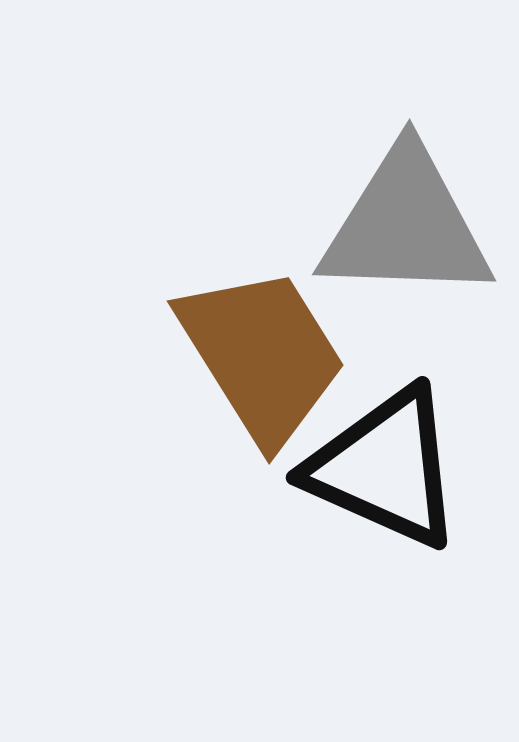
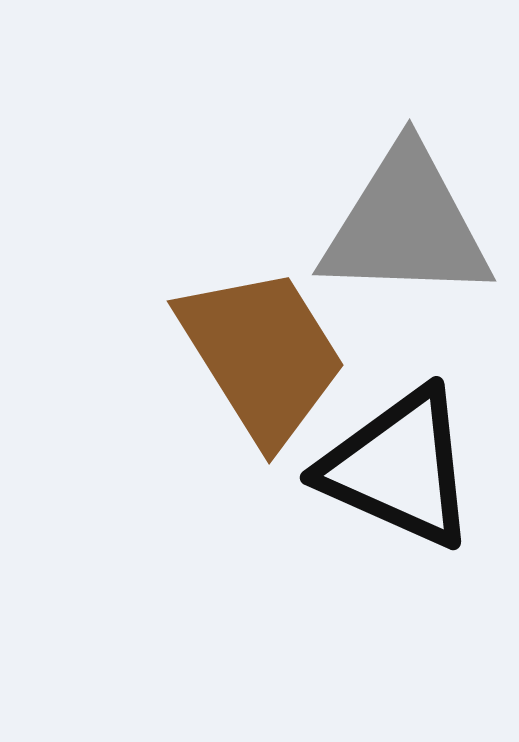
black triangle: moved 14 px right
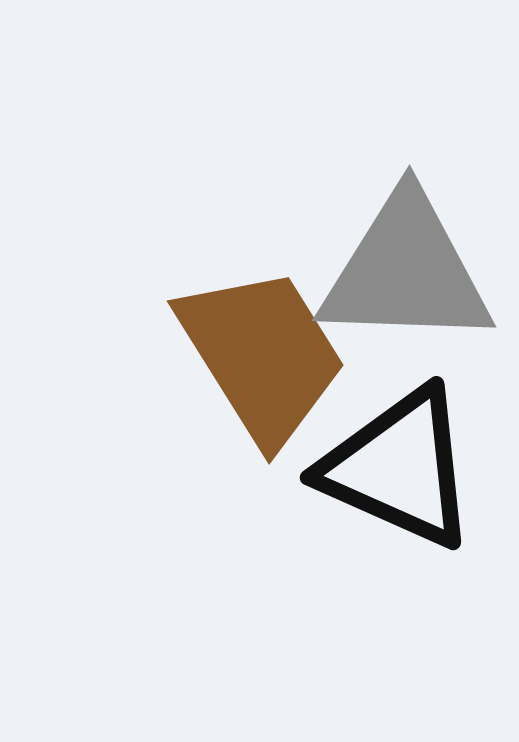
gray triangle: moved 46 px down
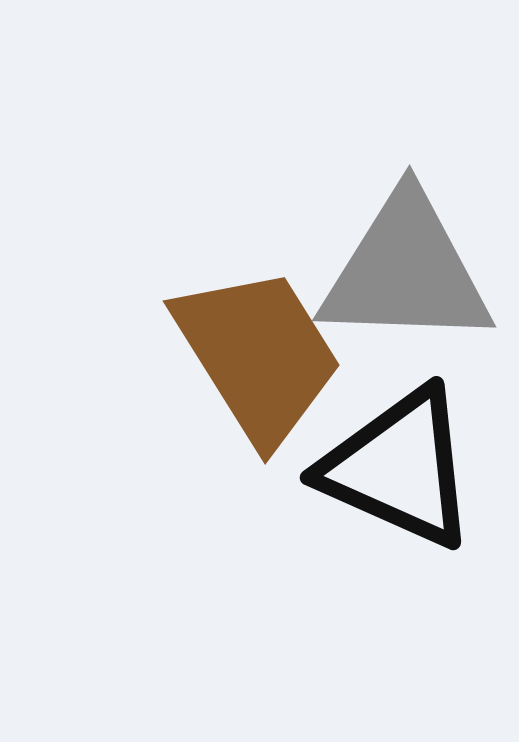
brown trapezoid: moved 4 px left
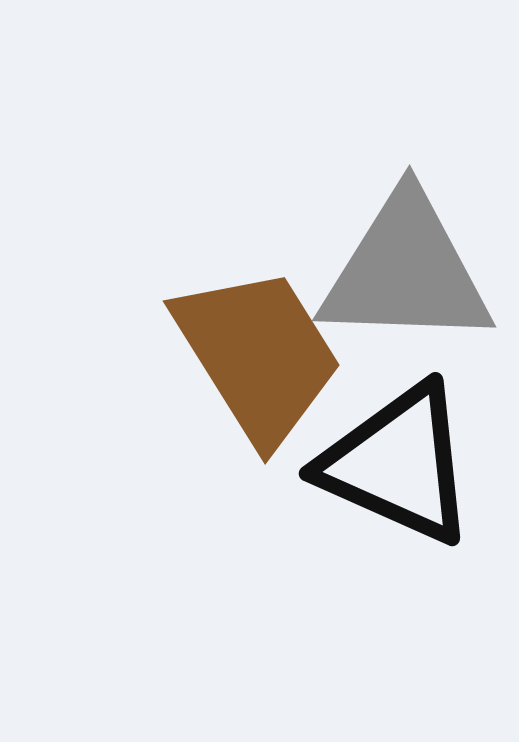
black triangle: moved 1 px left, 4 px up
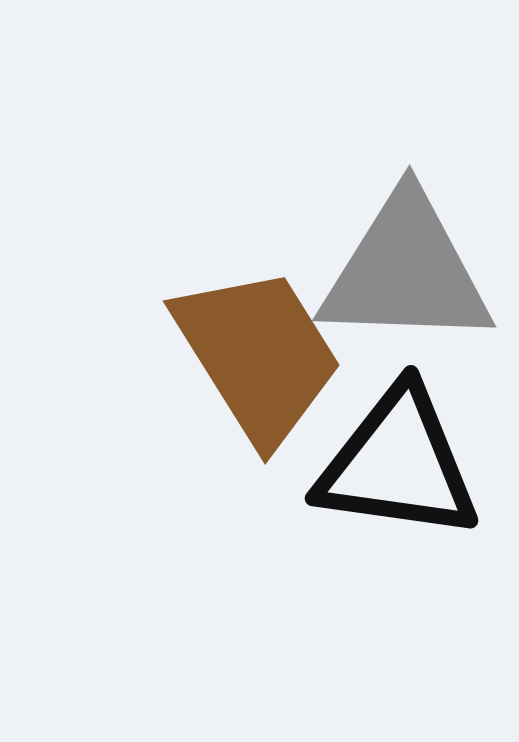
black triangle: rotated 16 degrees counterclockwise
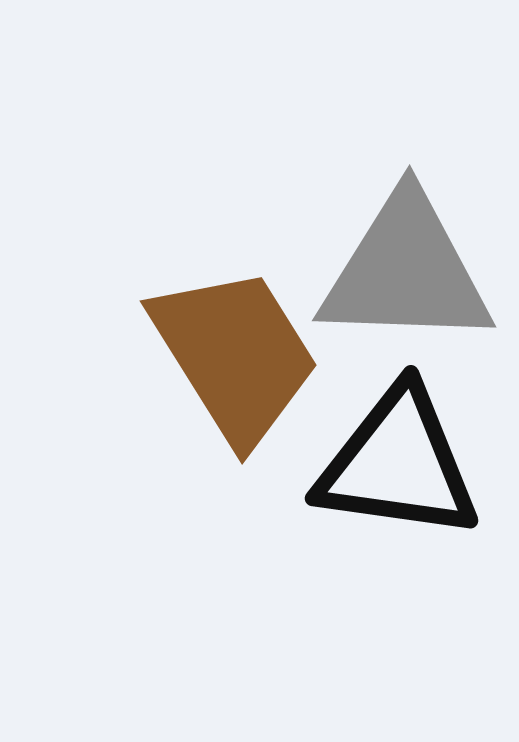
brown trapezoid: moved 23 px left
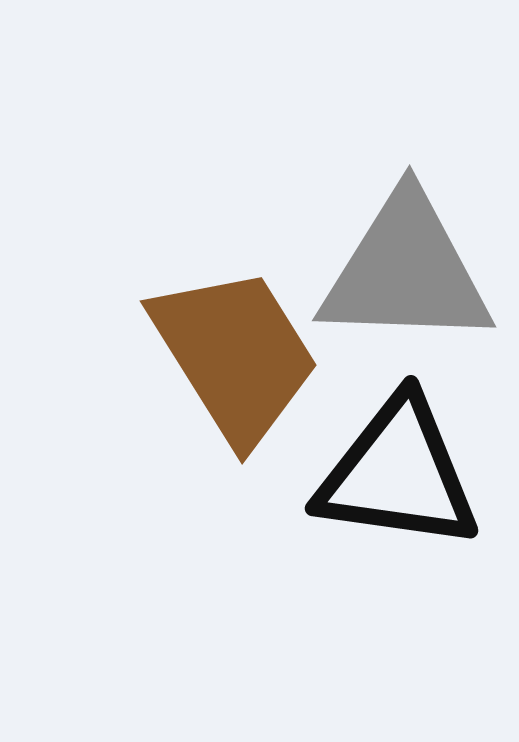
black triangle: moved 10 px down
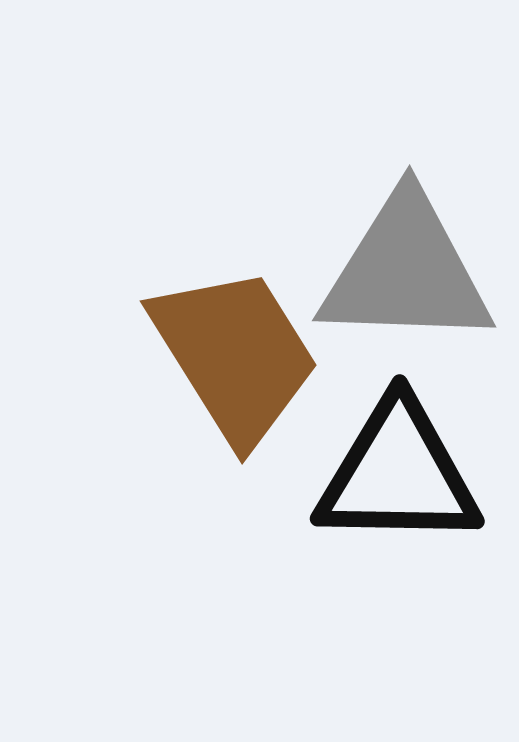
black triangle: rotated 7 degrees counterclockwise
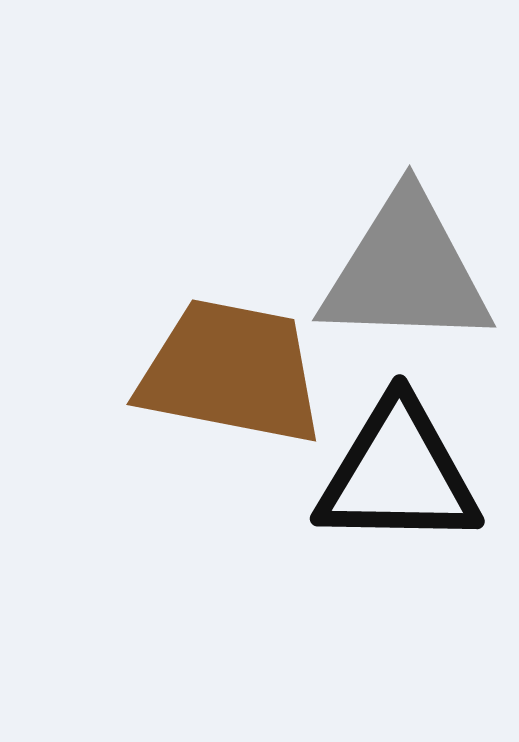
brown trapezoid: moved 4 px left, 17 px down; rotated 47 degrees counterclockwise
